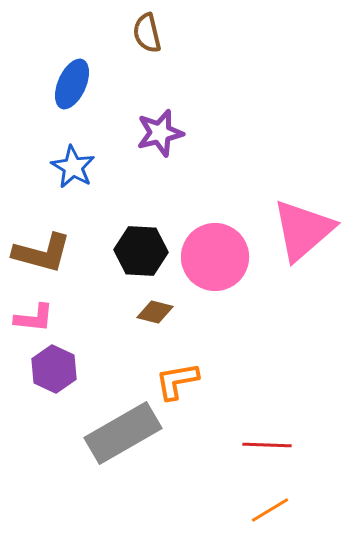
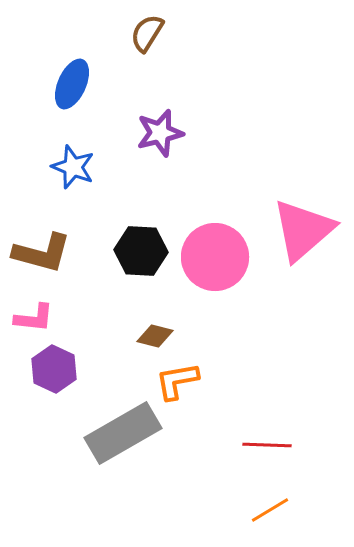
brown semicircle: rotated 45 degrees clockwise
blue star: rotated 9 degrees counterclockwise
brown diamond: moved 24 px down
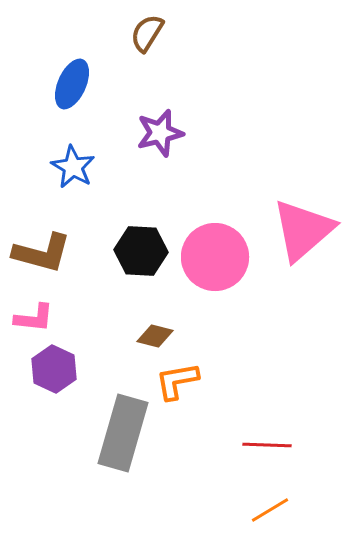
blue star: rotated 9 degrees clockwise
gray rectangle: rotated 44 degrees counterclockwise
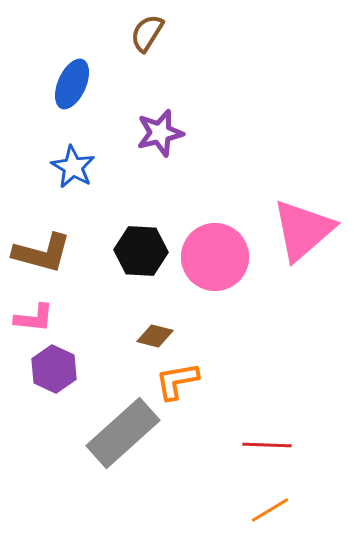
gray rectangle: rotated 32 degrees clockwise
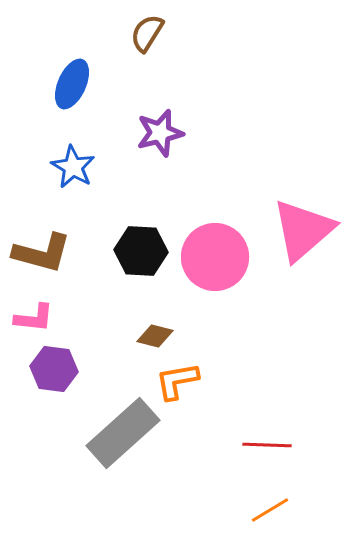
purple hexagon: rotated 18 degrees counterclockwise
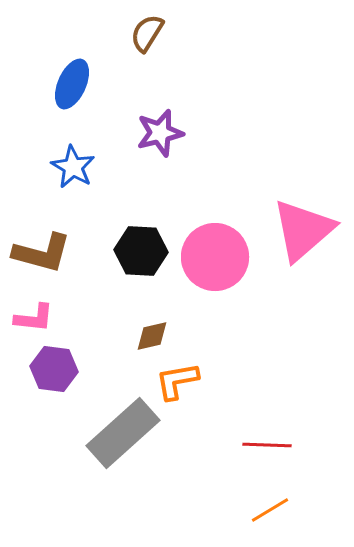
brown diamond: moved 3 px left; rotated 27 degrees counterclockwise
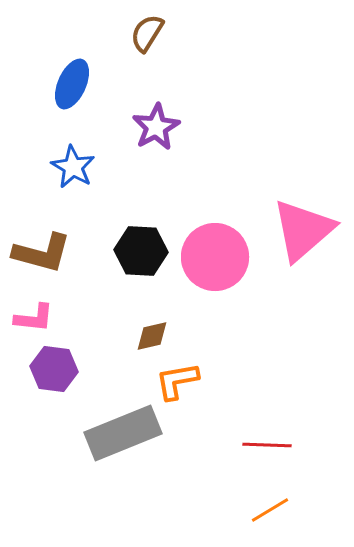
purple star: moved 4 px left, 6 px up; rotated 15 degrees counterclockwise
gray rectangle: rotated 20 degrees clockwise
